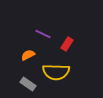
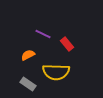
red rectangle: rotated 72 degrees counterclockwise
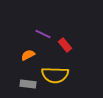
red rectangle: moved 2 px left, 1 px down
yellow semicircle: moved 1 px left, 3 px down
gray rectangle: rotated 28 degrees counterclockwise
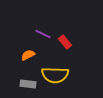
red rectangle: moved 3 px up
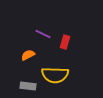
red rectangle: rotated 56 degrees clockwise
gray rectangle: moved 2 px down
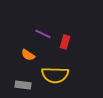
orange semicircle: rotated 120 degrees counterclockwise
gray rectangle: moved 5 px left, 1 px up
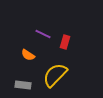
yellow semicircle: rotated 132 degrees clockwise
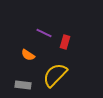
purple line: moved 1 px right, 1 px up
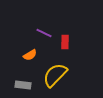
red rectangle: rotated 16 degrees counterclockwise
orange semicircle: moved 2 px right; rotated 64 degrees counterclockwise
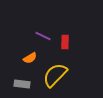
purple line: moved 1 px left, 3 px down
orange semicircle: moved 3 px down
gray rectangle: moved 1 px left, 1 px up
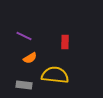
purple line: moved 19 px left
yellow semicircle: rotated 52 degrees clockwise
gray rectangle: moved 2 px right, 1 px down
